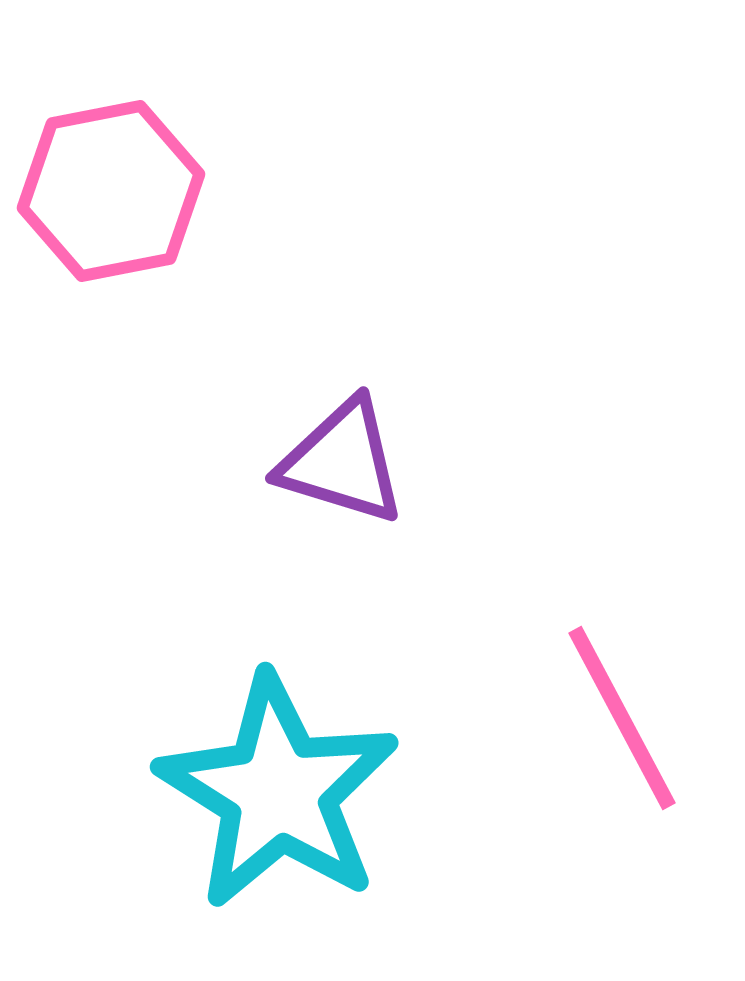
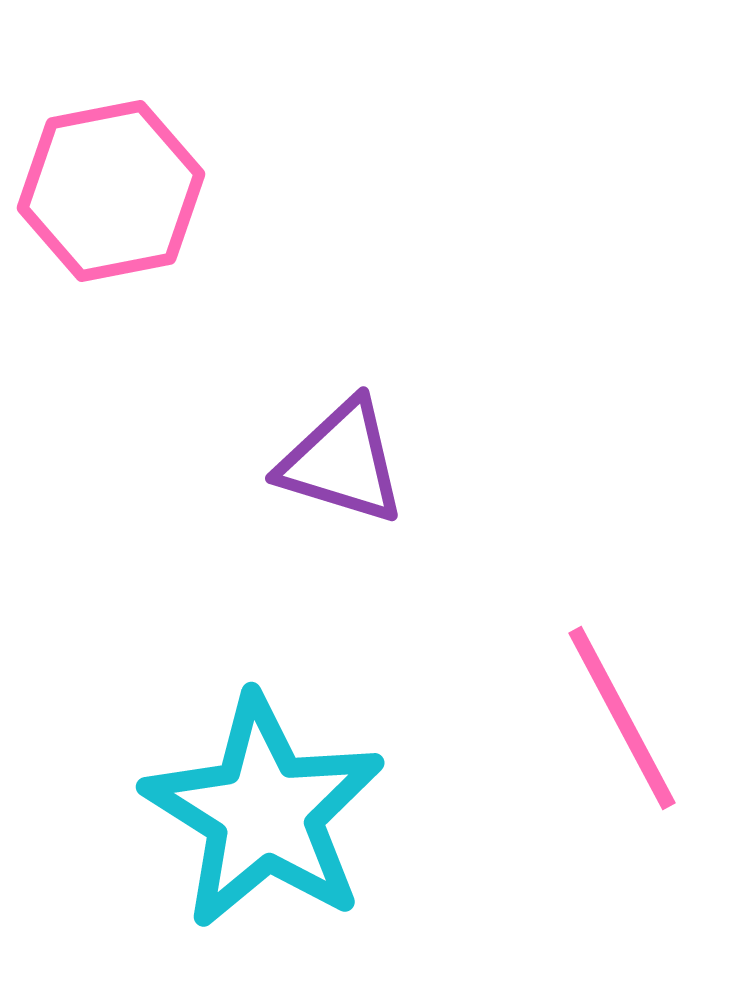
cyan star: moved 14 px left, 20 px down
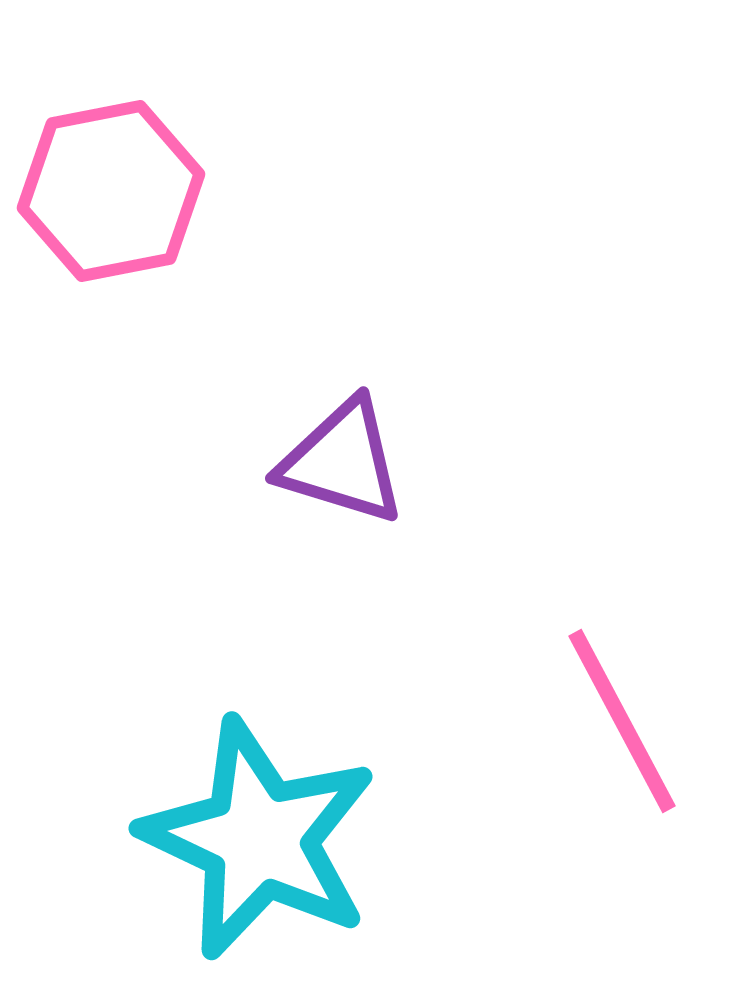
pink line: moved 3 px down
cyan star: moved 5 px left, 27 px down; rotated 7 degrees counterclockwise
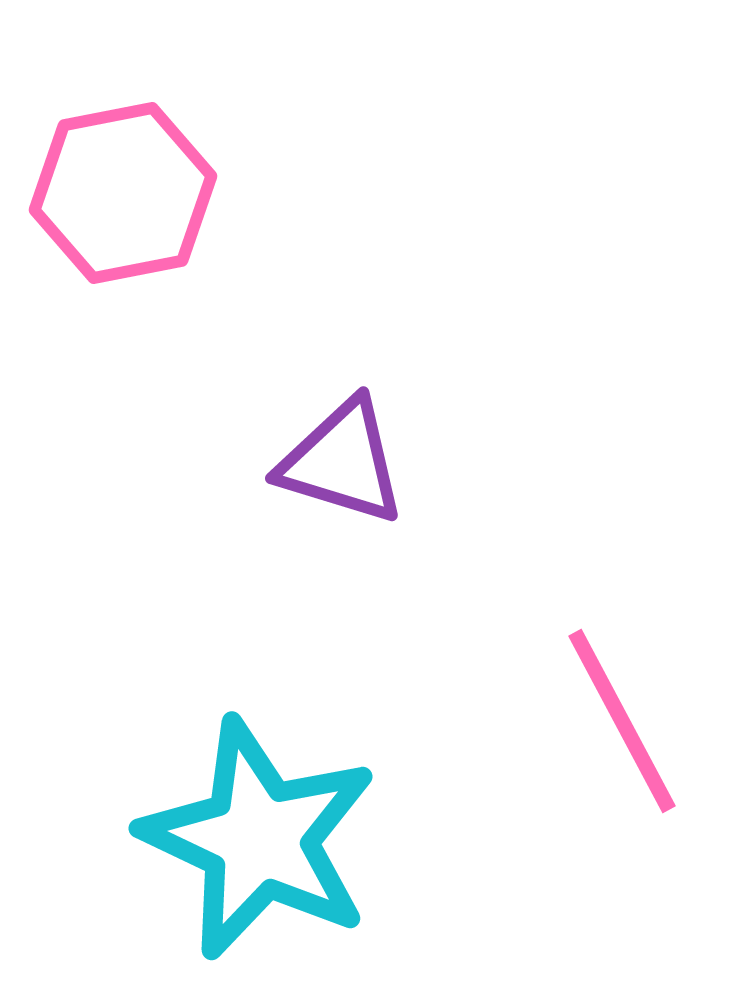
pink hexagon: moved 12 px right, 2 px down
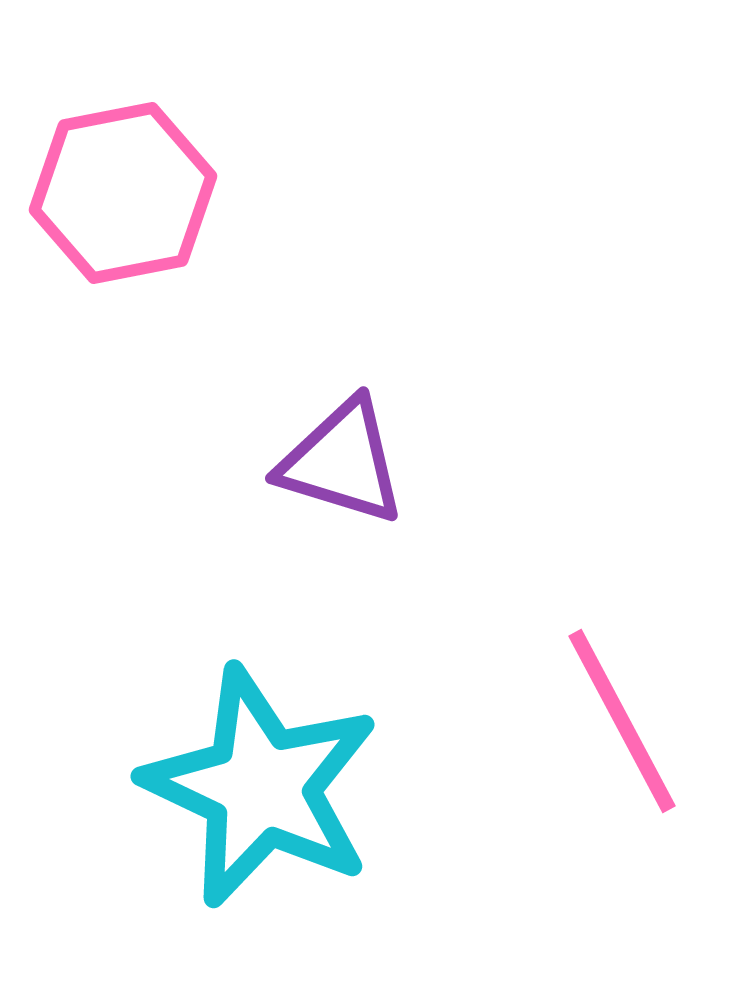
cyan star: moved 2 px right, 52 px up
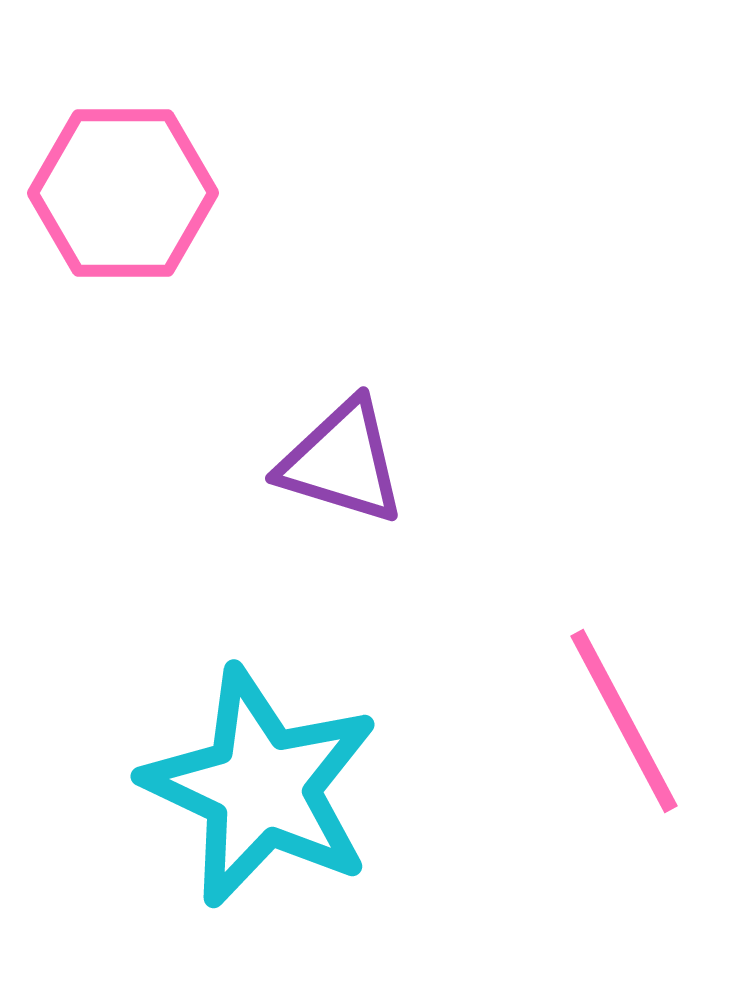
pink hexagon: rotated 11 degrees clockwise
pink line: moved 2 px right
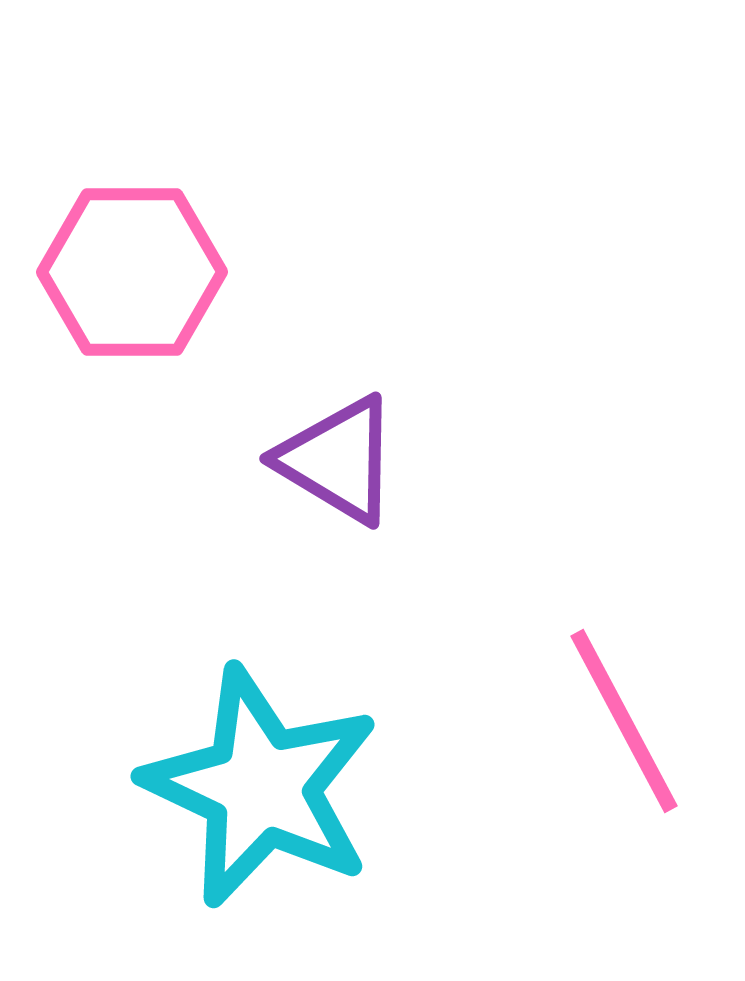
pink hexagon: moved 9 px right, 79 px down
purple triangle: moved 4 px left, 2 px up; rotated 14 degrees clockwise
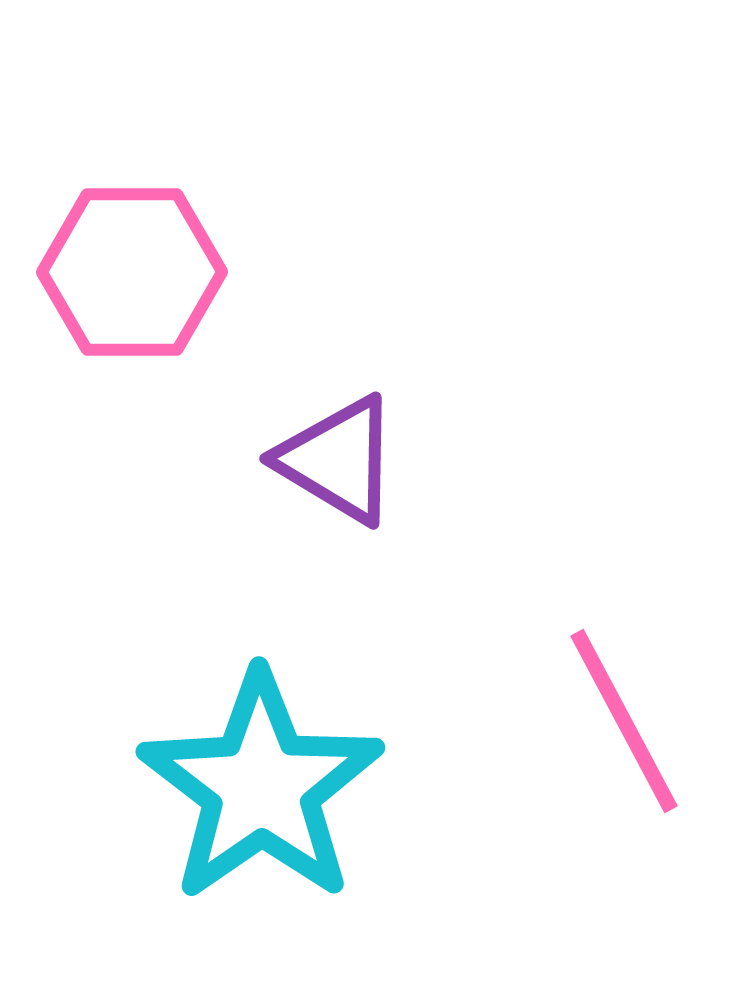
cyan star: rotated 12 degrees clockwise
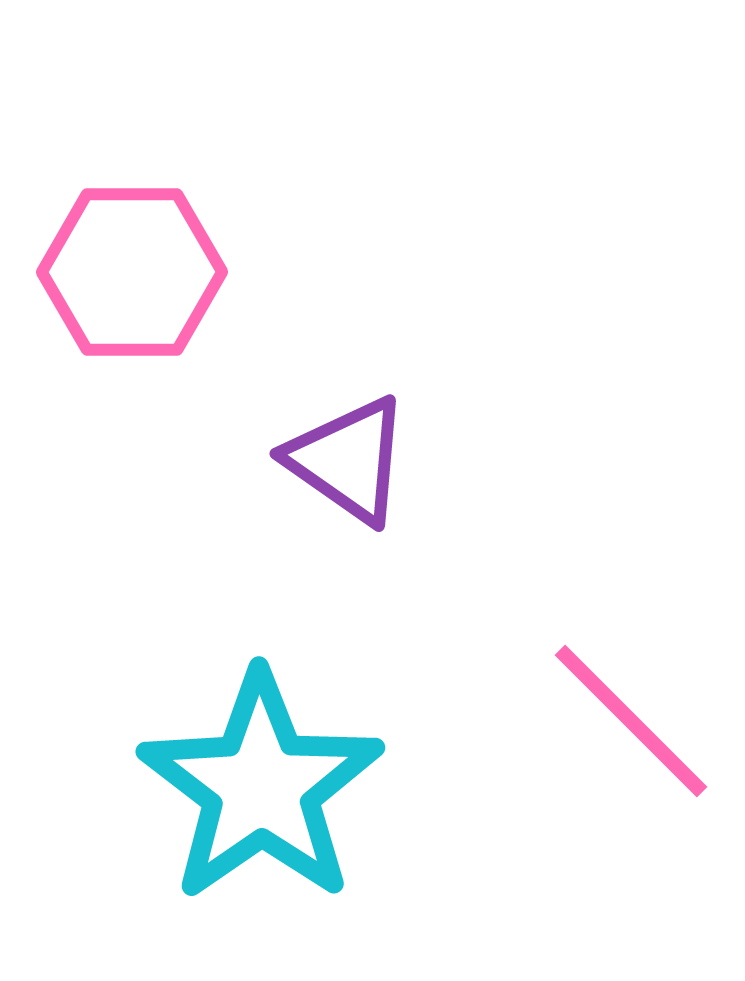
purple triangle: moved 10 px right; rotated 4 degrees clockwise
pink line: moved 7 px right; rotated 17 degrees counterclockwise
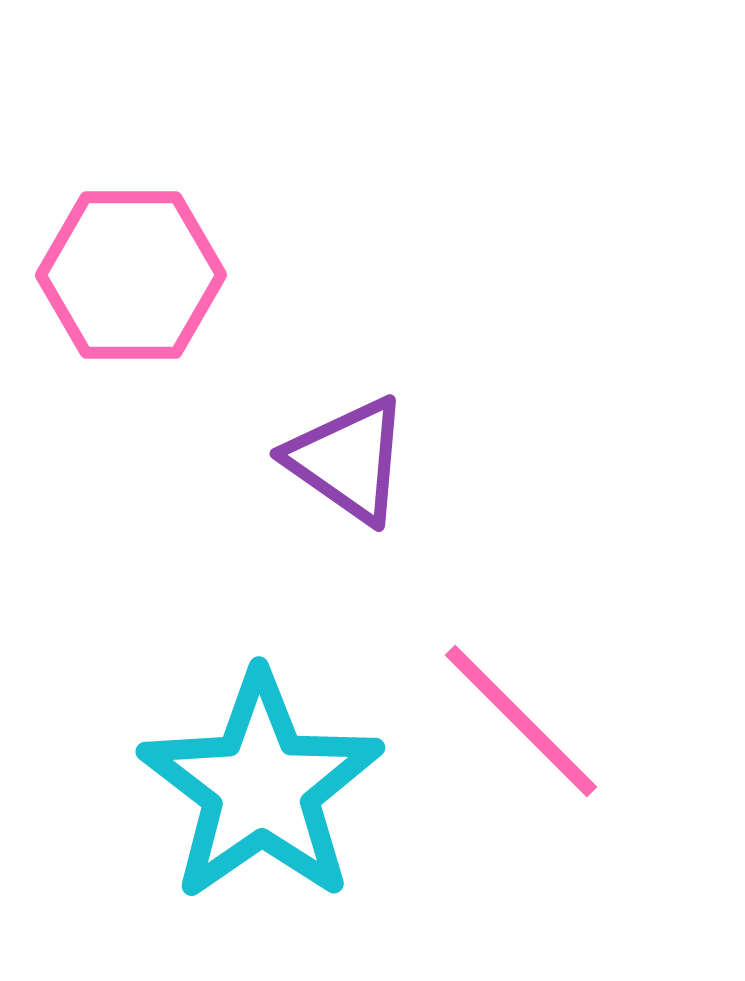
pink hexagon: moved 1 px left, 3 px down
pink line: moved 110 px left
